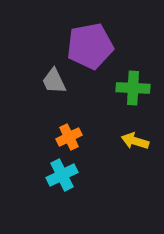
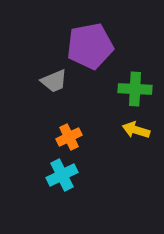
gray trapezoid: rotated 88 degrees counterclockwise
green cross: moved 2 px right, 1 px down
yellow arrow: moved 1 px right, 11 px up
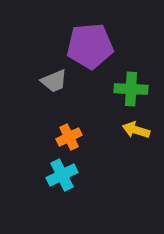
purple pentagon: rotated 6 degrees clockwise
green cross: moved 4 px left
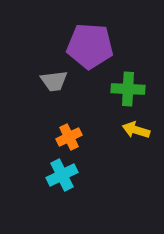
purple pentagon: rotated 9 degrees clockwise
gray trapezoid: rotated 16 degrees clockwise
green cross: moved 3 px left
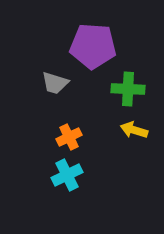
purple pentagon: moved 3 px right
gray trapezoid: moved 1 px right, 2 px down; rotated 24 degrees clockwise
yellow arrow: moved 2 px left
cyan cross: moved 5 px right
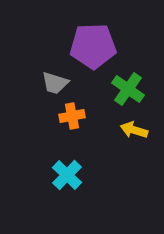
purple pentagon: rotated 6 degrees counterclockwise
green cross: rotated 32 degrees clockwise
orange cross: moved 3 px right, 21 px up; rotated 15 degrees clockwise
cyan cross: rotated 20 degrees counterclockwise
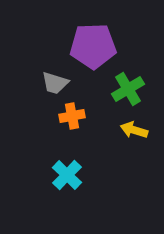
green cross: rotated 24 degrees clockwise
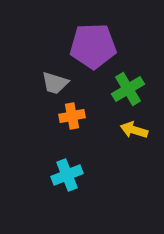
cyan cross: rotated 24 degrees clockwise
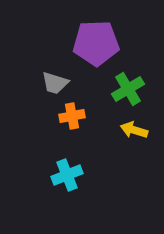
purple pentagon: moved 3 px right, 3 px up
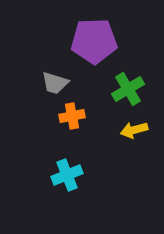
purple pentagon: moved 2 px left, 2 px up
yellow arrow: rotated 32 degrees counterclockwise
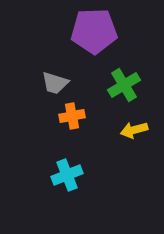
purple pentagon: moved 10 px up
green cross: moved 4 px left, 4 px up
